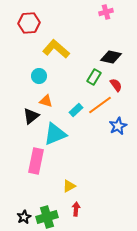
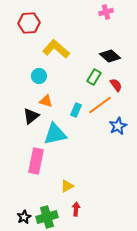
black diamond: moved 1 px left, 1 px up; rotated 30 degrees clockwise
cyan rectangle: rotated 24 degrees counterclockwise
cyan triangle: rotated 10 degrees clockwise
yellow triangle: moved 2 px left
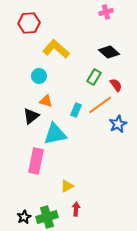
black diamond: moved 1 px left, 4 px up
blue star: moved 2 px up
